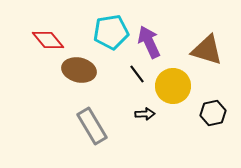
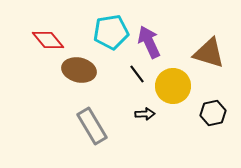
brown triangle: moved 2 px right, 3 px down
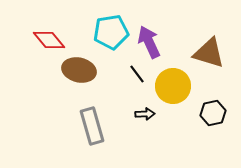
red diamond: moved 1 px right
gray rectangle: rotated 15 degrees clockwise
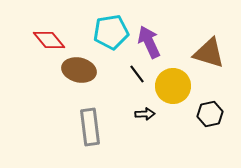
black hexagon: moved 3 px left, 1 px down
gray rectangle: moved 2 px left, 1 px down; rotated 9 degrees clockwise
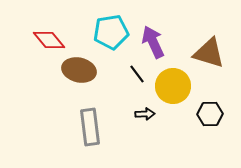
purple arrow: moved 4 px right
black hexagon: rotated 10 degrees clockwise
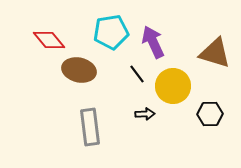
brown triangle: moved 6 px right
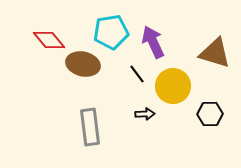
brown ellipse: moved 4 px right, 6 px up
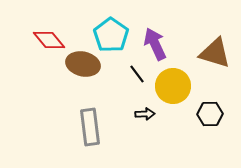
cyan pentagon: moved 3 px down; rotated 28 degrees counterclockwise
purple arrow: moved 2 px right, 2 px down
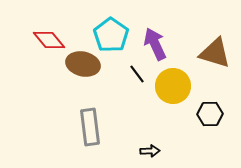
black arrow: moved 5 px right, 37 px down
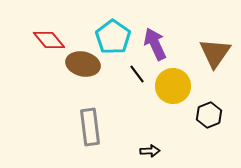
cyan pentagon: moved 2 px right, 2 px down
brown triangle: rotated 48 degrees clockwise
black hexagon: moved 1 px left, 1 px down; rotated 20 degrees counterclockwise
